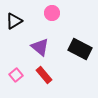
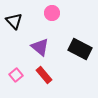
black triangle: rotated 42 degrees counterclockwise
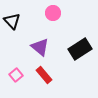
pink circle: moved 1 px right
black triangle: moved 2 px left
black rectangle: rotated 60 degrees counterclockwise
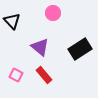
pink square: rotated 24 degrees counterclockwise
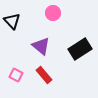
purple triangle: moved 1 px right, 1 px up
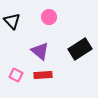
pink circle: moved 4 px left, 4 px down
purple triangle: moved 1 px left, 5 px down
red rectangle: moved 1 px left; rotated 54 degrees counterclockwise
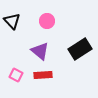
pink circle: moved 2 px left, 4 px down
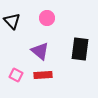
pink circle: moved 3 px up
black rectangle: rotated 50 degrees counterclockwise
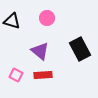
black triangle: rotated 30 degrees counterclockwise
black rectangle: rotated 35 degrees counterclockwise
